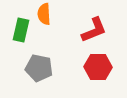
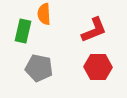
green rectangle: moved 2 px right, 1 px down
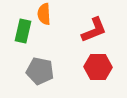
gray pentagon: moved 1 px right, 3 px down
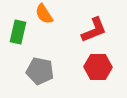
orange semicircle: rotated 30 degrees counterclockwise
green rectangle: moved 5 px left, 1 px down
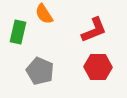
gray pentagon: rotated 12 degrees clockwise
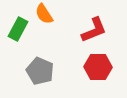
green rectangle: moved 3 px up; rotated 15 degrees clockwise
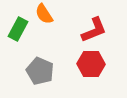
red hexagon: moved 7 px left, 3 px up
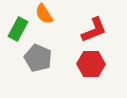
gray pentagon: moved 2 px left, 13 px up
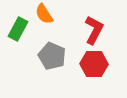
red L-shape: rotated 40 degrees counterclockwise
gray pentagon: moved 14 px right, 2 px up
red hexagon: moved 3 px right
